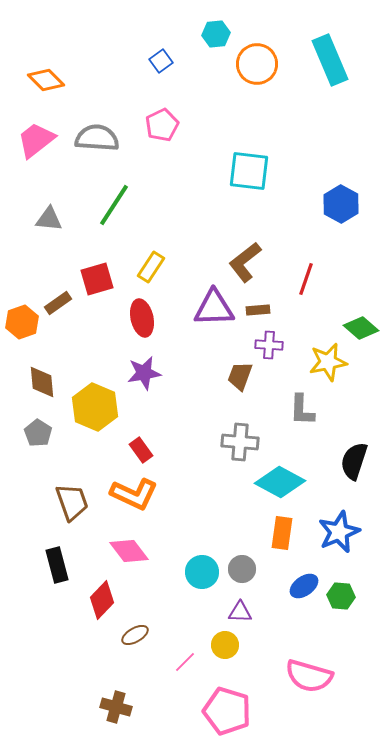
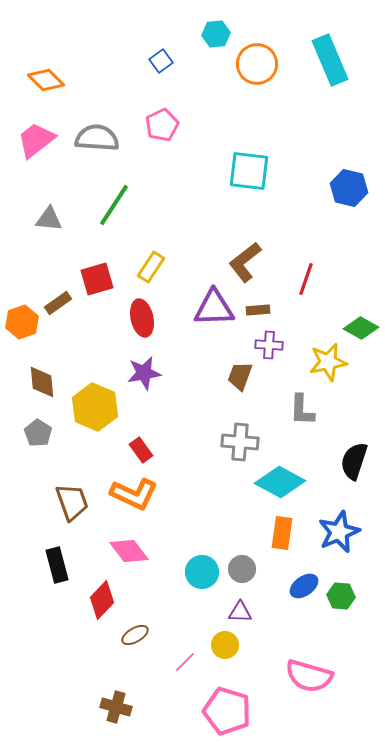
blue hexagon at (341, 204): moved 8 px right, 16 px up; rotated 15 degrees counterclockwise
green diamond at (361, 328): rotated 12 degrees counterclockwise
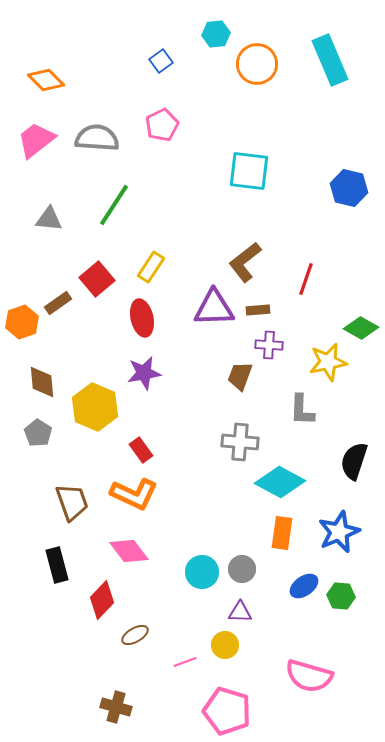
red square at (97, 279): rotated 24 degrees counterclockwise
pink line at (185, 662): rotated 25 degrees clockwise
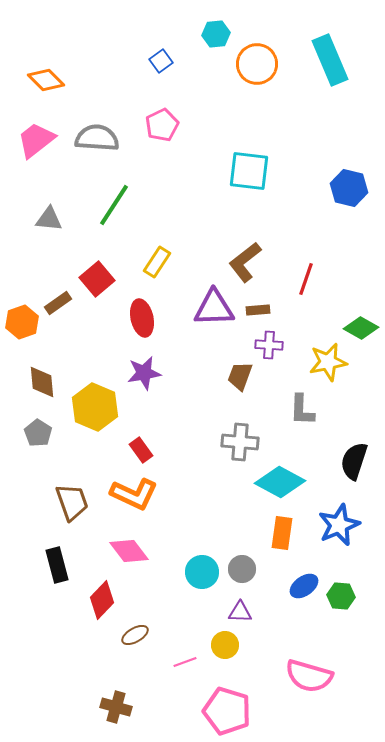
yellow rectangle at (151, 267): moved 6 px right, 5 px up
blue star at (339, 532): moved 7 px up
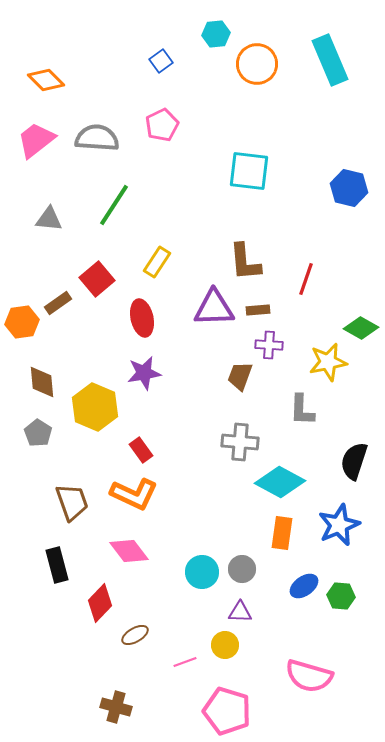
brown L-shape at (245, 262): rotated 57 degrees counterclockwise
orange hexagon at (22, 322): rotated 12 degrees clockwise
red diamond at (102, 600): moved 2 px left, 3 px down
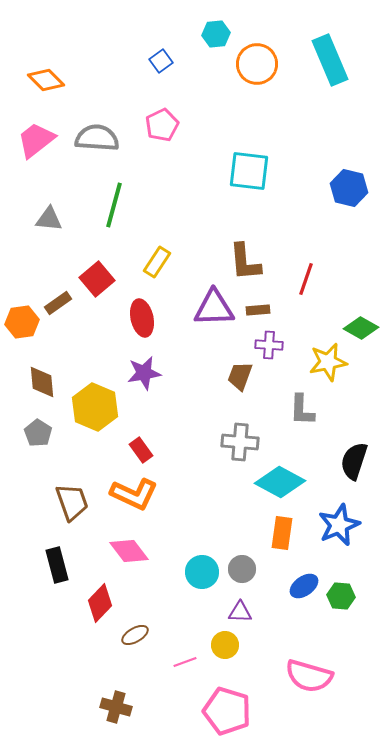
green line at (114, 205): rotated 18 degrees counterclockwise
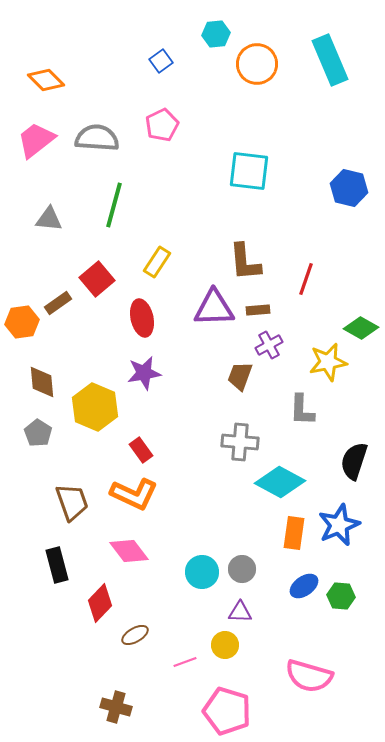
purple cross at (269, 345): rotated 32 degrees counterclockwise
orange rectangle at (282, 533): moved 12 px right
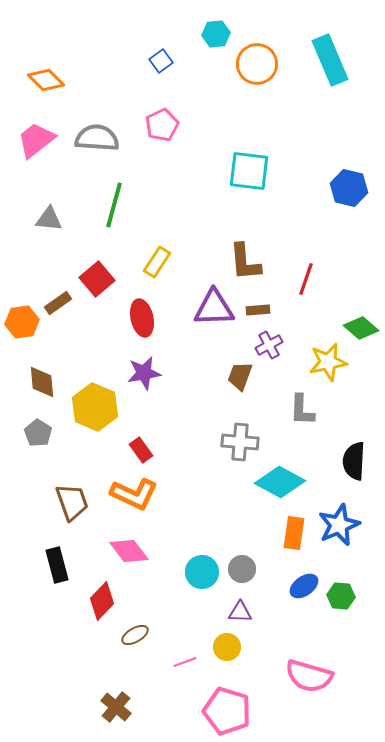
green diamond at (361, 328): rotated 12 degrees clockwise
black semicircle at (354, 461): rotated 15 degrees counterclockwise
red diamond at (100, 603): moved 2 px right, 2 px up
yellow circle at (225, 645): moved 2 px right, 2 px down
brown cross at (116, 707): rotated 24 degrees clockwise
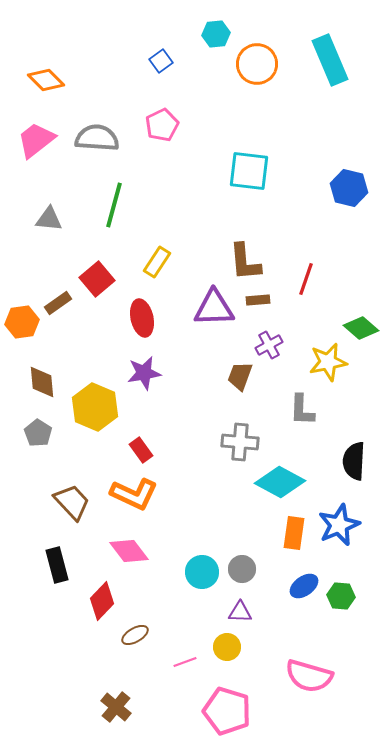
brown rectangle at (258, 310): moved 10 px up
brown trapezoid at (72, 502): rotated 24 degrees counterclockwise
